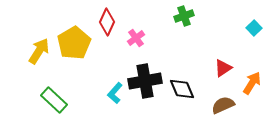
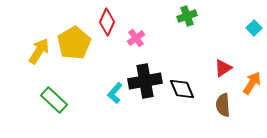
green cross: moved 3 px right
brown semicircle: rotated 70 degrees counterclockwise
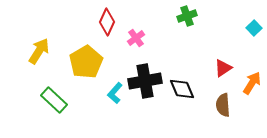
yellow pentagon: moved 12 px right, 19 px down
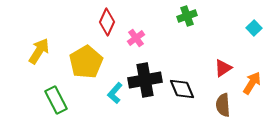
black cross: moved 1 px up
green rectangle: moved 2 px right; rotated 20 degrees clockwise
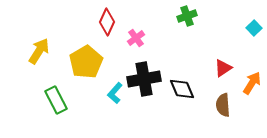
black cross: moved 1 px left, 1 px up
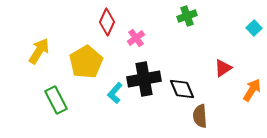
orange arrow: moved 7 px down
brown semicircle: moved 23 px left, 11 px down
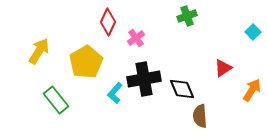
red diamond: moved 1 px right
cyan square: moved 1 px left, 4 px down
green rectangle: rotated 12 degrees counterclockwise
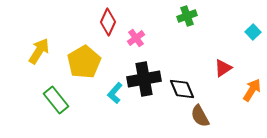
yellow pentagon: moved 2 px left
brown semicircle: rotated 25 degrees counterclockwise
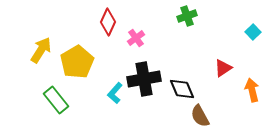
yellow arrow: moved 2 px right, 1 px up
yellow pentagon: moved 7 px left
orange arrow: rotated 45 degrees counterclockwise
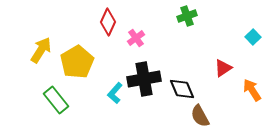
cyan square: moved 5 px down
orange arrow: rotated 20 degrees counterclockwise
